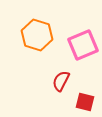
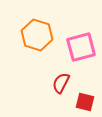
pink square: moved 2 px left, 2 px down; rotated 8 degrees clockwise
red semicircle: moved 2 px down
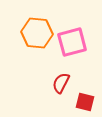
orange hexagon: moved 2 px up; rotated 12 degrees counterclockwise
pink square: moved 9 px left, 5 px up
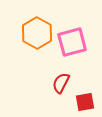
orange hexagon: rotated 24 degrees clockwise
red square: rotated 24 degrees counterclockwise
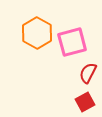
red semicircle: moved 27 px right, 10 px up
red square: rotated 18 degrees counterclockwise
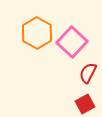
pink square: rotated 32 degrees counterclockwise
red square: moved 2 px down
